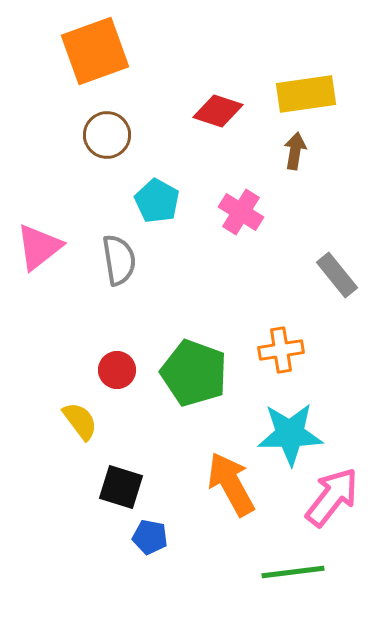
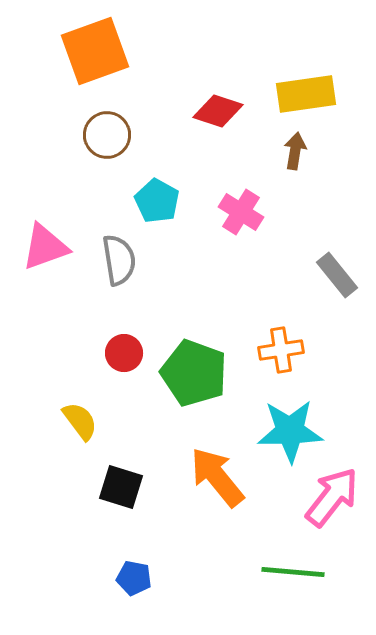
pink triangle: moved 6 px right; rotated 18 degrees clockwise
red circle: moved 7 px right, 17 px up
cyan star: moved 3 px up
orange arrow: moved 14 px left, 7 px up; rotated 10 degrees counterclockwise
blue pentagon: moved 16 px left, 41 px down
green line: rotated 12 degrees clockwise
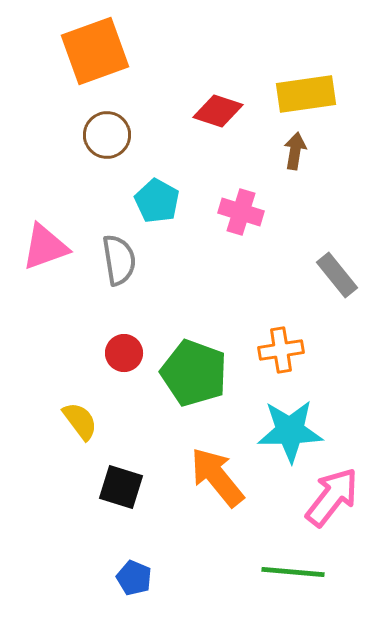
pink cross: rotated 15 degrees counterclockwise
blue pentagon: rotated 12 degrees clockwise
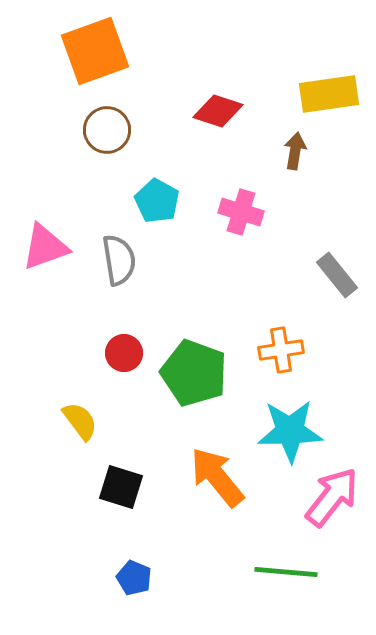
yellow rectangle: moved 23 px right
brown circle: moved 5 px up
green line: moved 7 px left
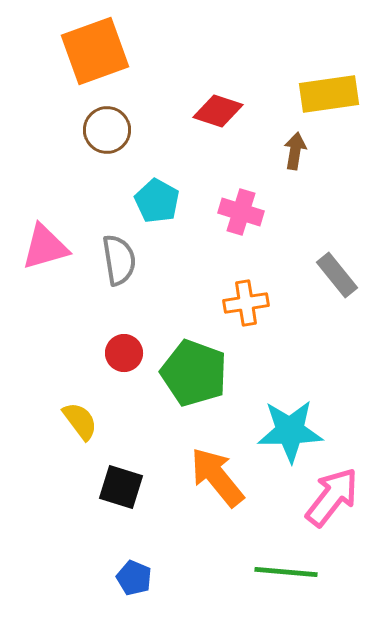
pink triangle: rotated 4 degrees clockwise
orange cross: moved 35 px left, 47 px up
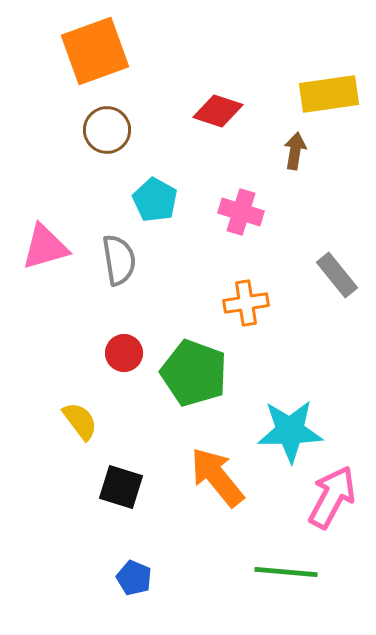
cyan pentagon: moved 2 px left, 1 px up
pink arrow: rotated 10 degrees counterclockwise
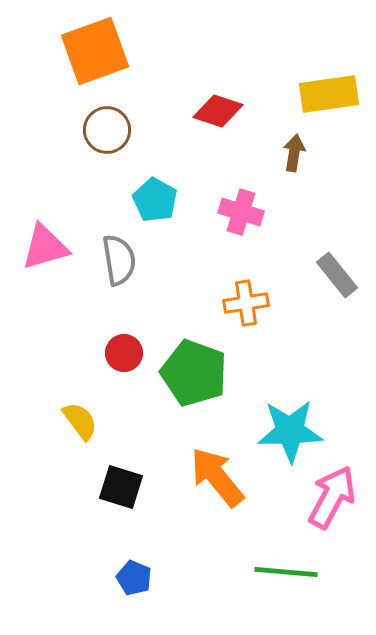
brown arrow: moved 1 px left, 2 px down
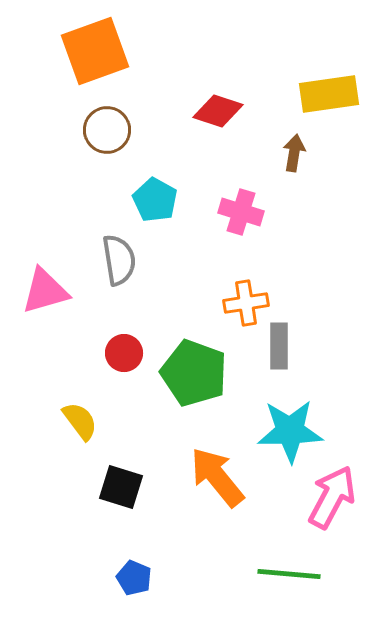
pink triangle: moved 44 px down
gray rectangle: moved 58 px left, 71 px down; rotated 39 degrees clockwise
green line: moved 3 px right, 2 px down
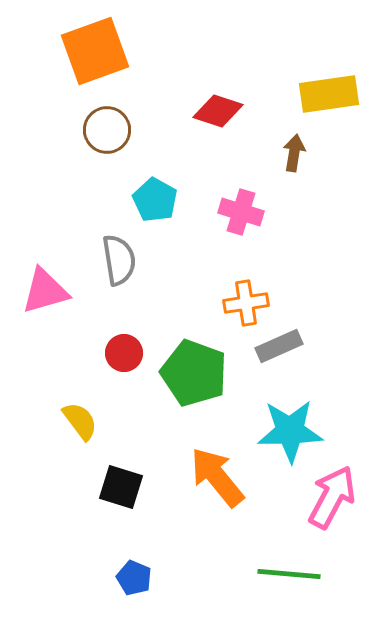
gray rectangle: rotated 66 degrees clockwise
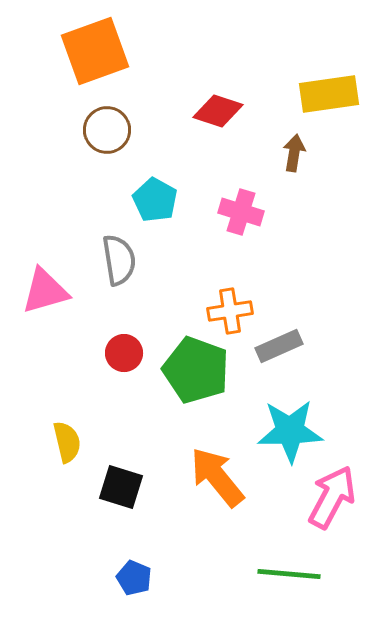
orange cross: moved 16 px left, 8 px down
green pentagon: moved 2 px right, 3 px up
yellow semicircle: moved 13 px left, 21 px down; rotated 24 degrees clockwise
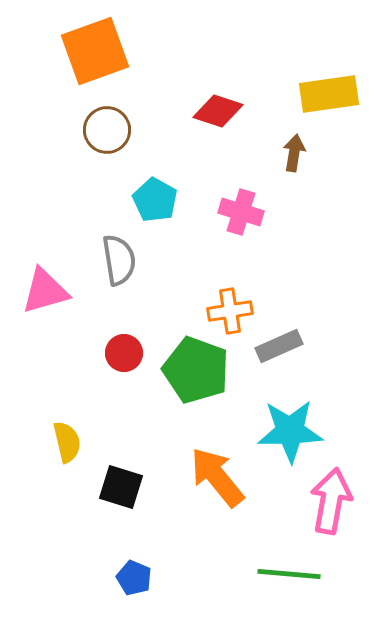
pink arrow: moved 1 px left, 4 px down; rotated 18 degrees counterclockwise
